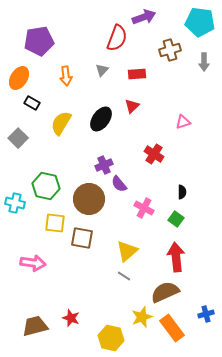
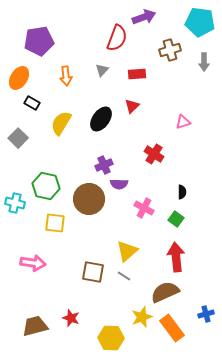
purple semicircle: rotated 48 degrees counterclockwise
brown square: moved 11 px right, 34 px down
yellow hexagon: rotated 10 degrees counterclockwise
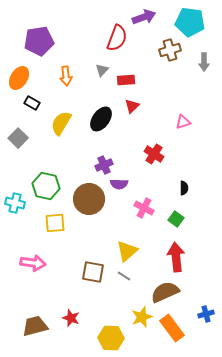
cyan pentagon: moved 10 px left
red rectangle: moved 11 px left, 6 px down
black semicircle: moved 2 px right, 4 px up
yellow square: rotated 10 degrees counterclockwise
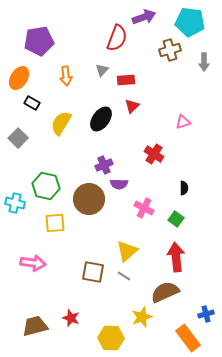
orange rectangle: moved 16 px right, 10 px down
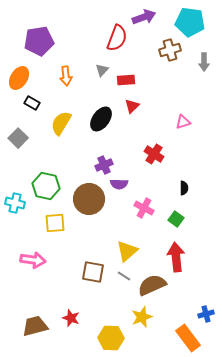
pink arrow: moved 3 px up
brown semicircle: moved 13 px left, 7 px up
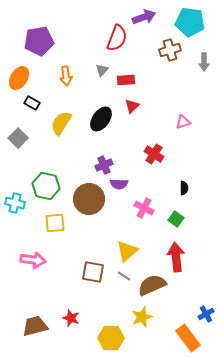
blue cross: rotated 14 degrees counterclockwise
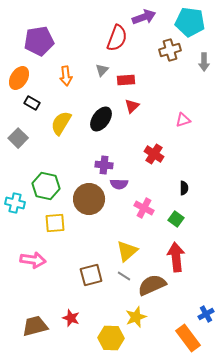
pink triangle: moved 2 px up
purple cross: rotated 30 degrees clockwise
brown square: moved 2 px left, 3 px down; rotated 25 degrees counterclockwise
yellow star: moved 6 px left
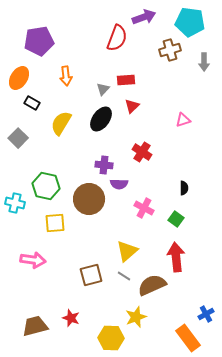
gray triangle: moved 1 px right, 19 px down
red cross: moved 12 px left, 2 px up
